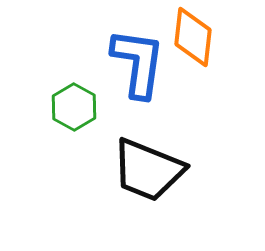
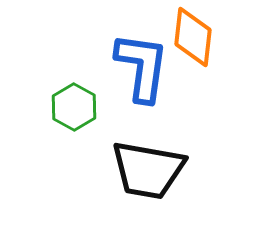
blue L-shape: moved 4 px right, 4 px down
black trapezoid: rotated 12 degrees counterclockwise
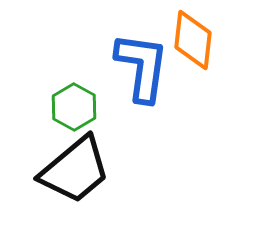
orange diamond: moved 3 px down
black trapezoid: moved 73 px left; rotated 50 degrees counterclockwise
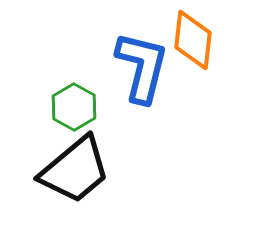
blue L-shape: rotated 6 degrees clockwise
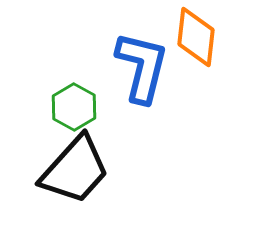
orange diamond: moved 3 px right, 3 px up
black trapezoid: rotated 8 degrees counterclockwise
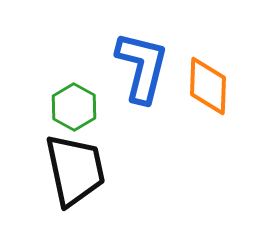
orange diamond: moved 12 px right, 49 px down; rotated 4 degrees counterclockwise
black trapezoid: rotated 54 degrees counterclockwise
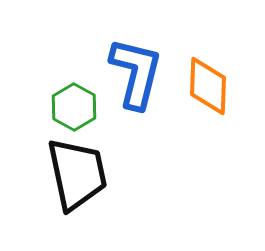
blue L-shape: moved 6 px left, 6 px down
black trapezoid: moved 2 px right, 4 px down
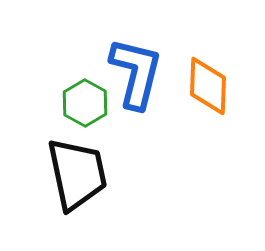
green hexagon: moved 11 px right, 4 px up
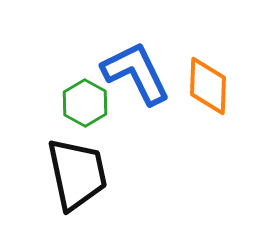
blue L-shape: rotated 40 degrees counterclockwise
